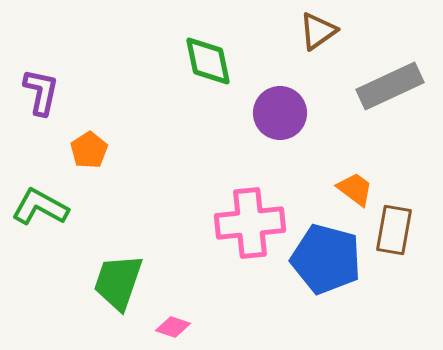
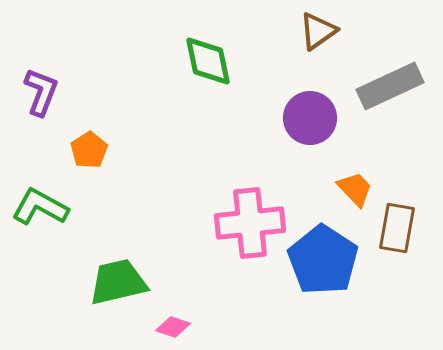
purple L-shape: rotated 9 degrees clockwise
purple circle: moved 30 px right, 5 px down
orange trapezoid: rotated 9 degrees clockwise
brown rectangle: moved 3 px right, 2 px up
blue pentagon: moved 3 px left, 1 px down; rotated 18 degrees clockwise
green trapezoid: rotated 58 degrees clockwise
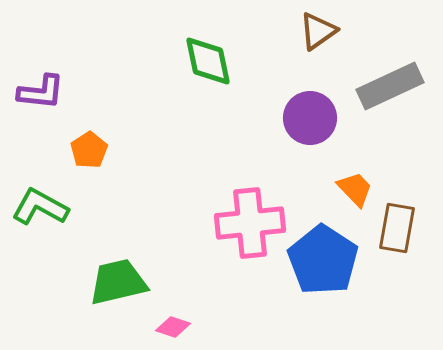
purple L-shape: rotated 75 degrees clockwise
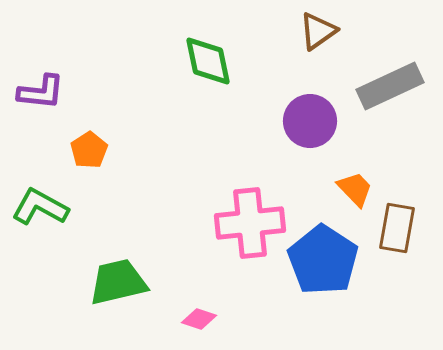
purple circle: moved 3 px down
pink diamond: moved 26 px right, 8 px up
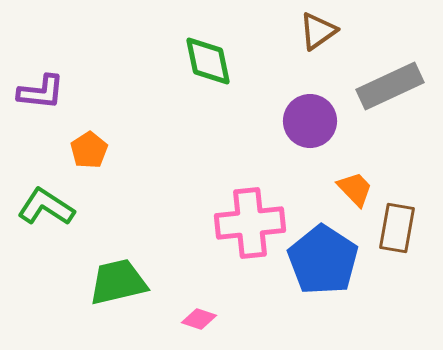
green L-shape: moved 6 px right; rotated 4 degrees clockwise
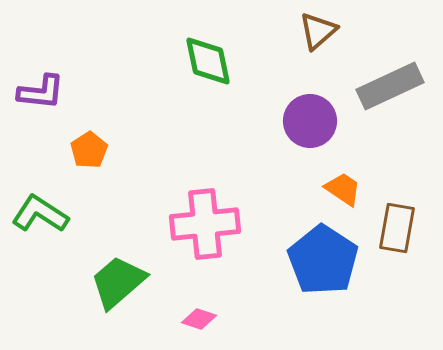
brown triangle: rotated 6 degrees counterclockwise
orange trapezoid: moved 12 px left; rotated 12 degrees counterclockwise
green L-shape: moved 6 px left, 7 px down
pink cross: moved 45 px left, 1 px down
green trapezoid: rotated 28 degrees counterclockwise
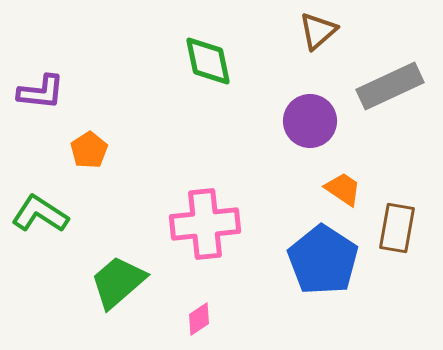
pink diamond: rotated 52 degrees counterclockwise
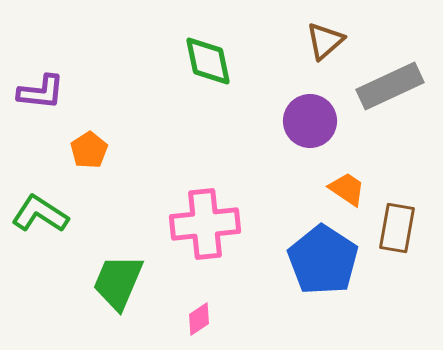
brown triangle: moved 7 px right, 10 px down
orange trapezoid: moved 4 px right
green trapezoid: rotated 26 degrees counterclockwise
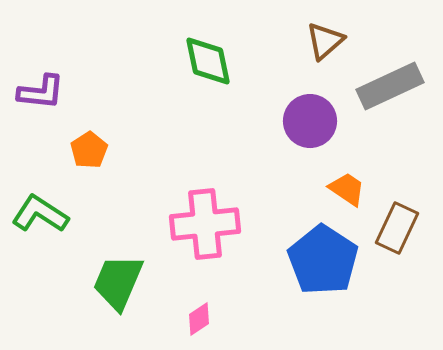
brown rectangle: rotated 15 degrees clockwise
